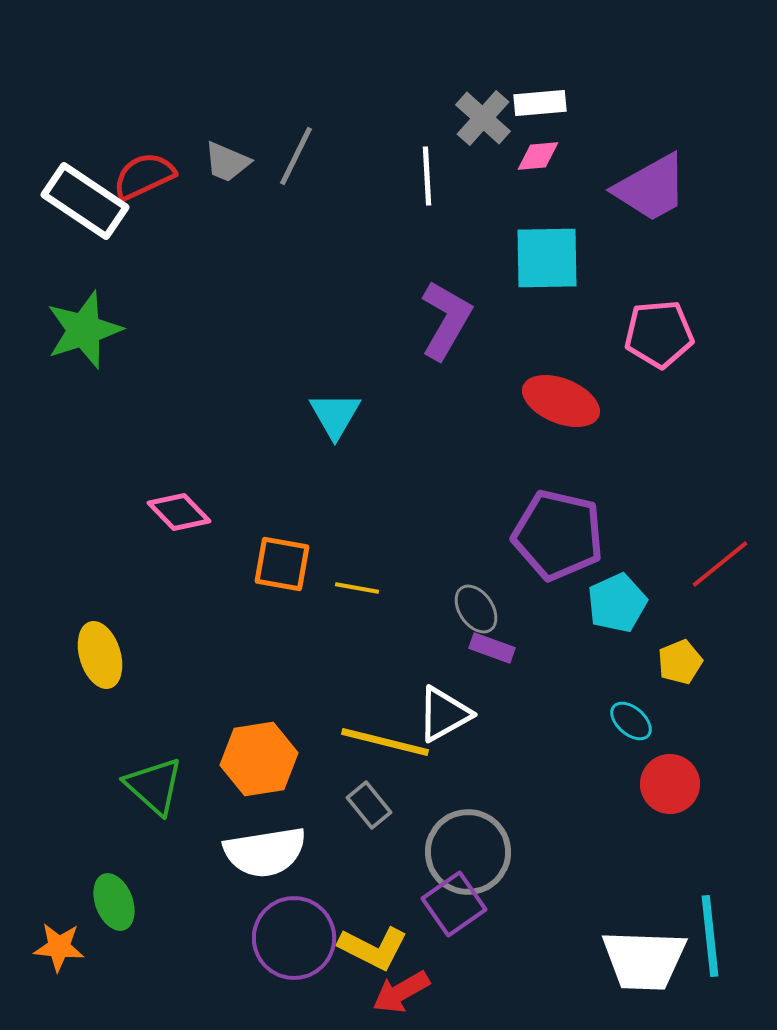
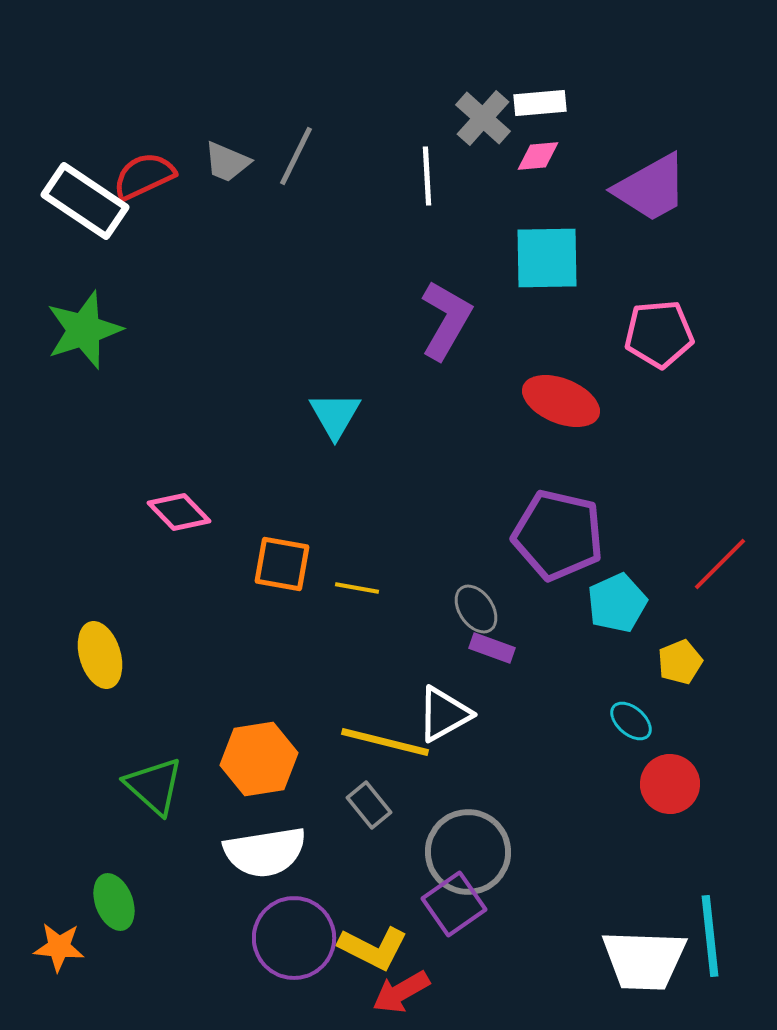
red line at (720, 564): rotated 6 degrees counterclockwise
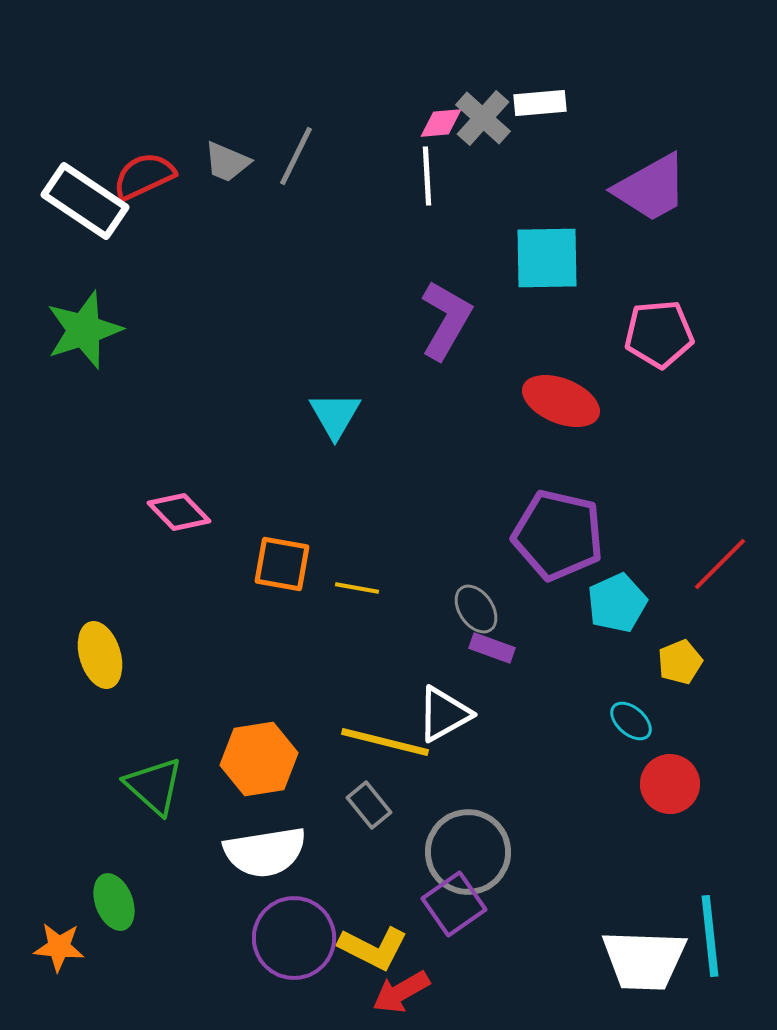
pink diamond at (538, 156): moved 97 px left, 33 px up
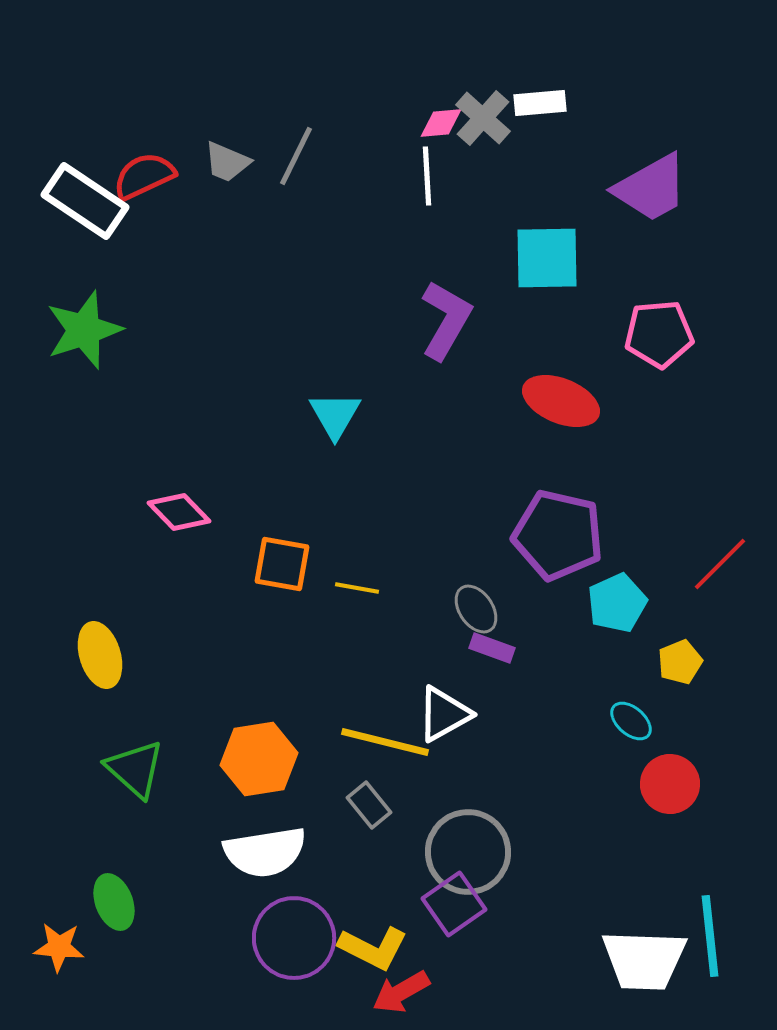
green triangle at (154, 786): moved 19 px left, 17 px up
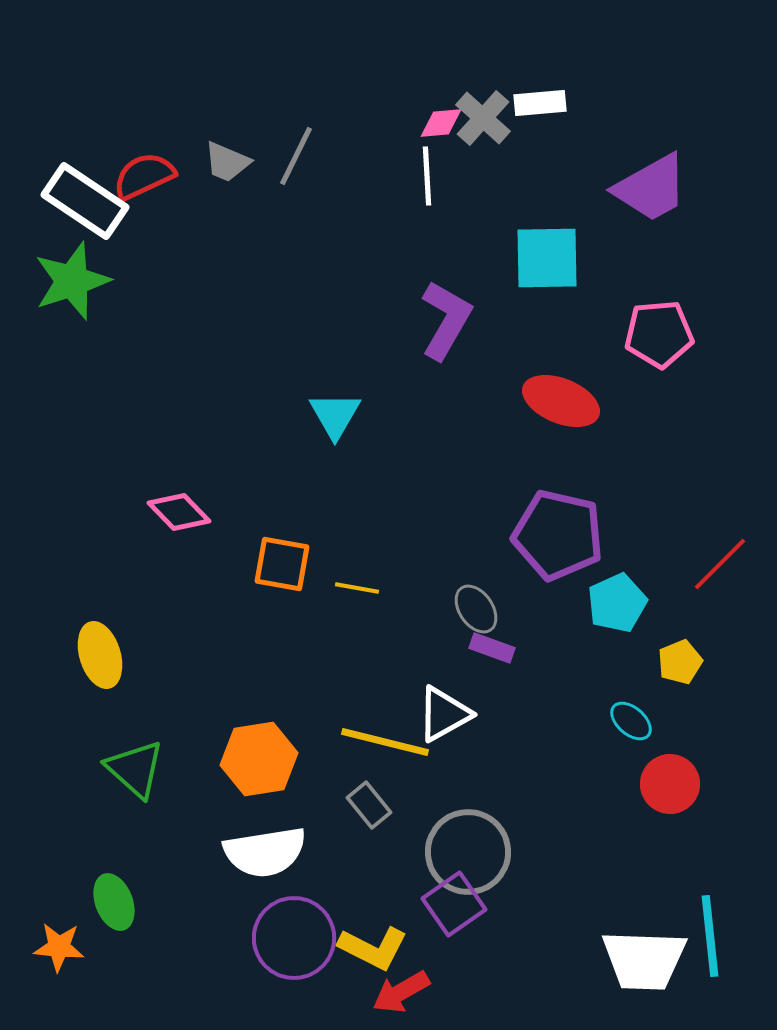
green star at (84, 330): moved 12 px left, 49 px up
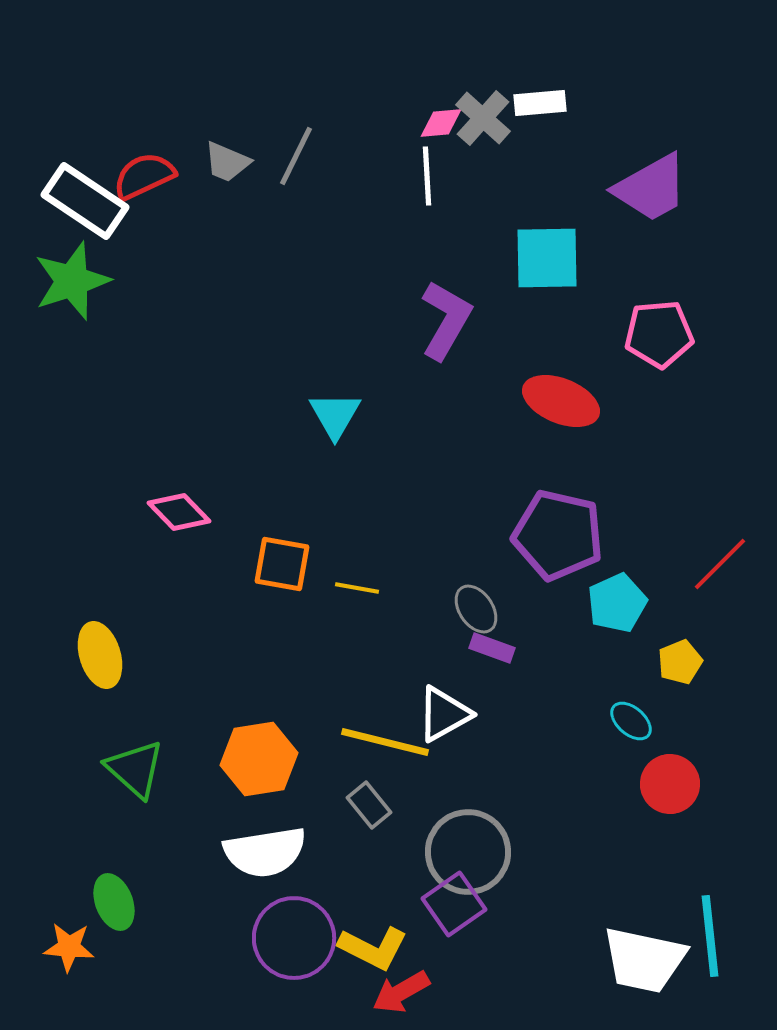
orange star at (59, 947): moved 10 px right
white trapezoid at (644, 960): rotated 10 degrees clockwise
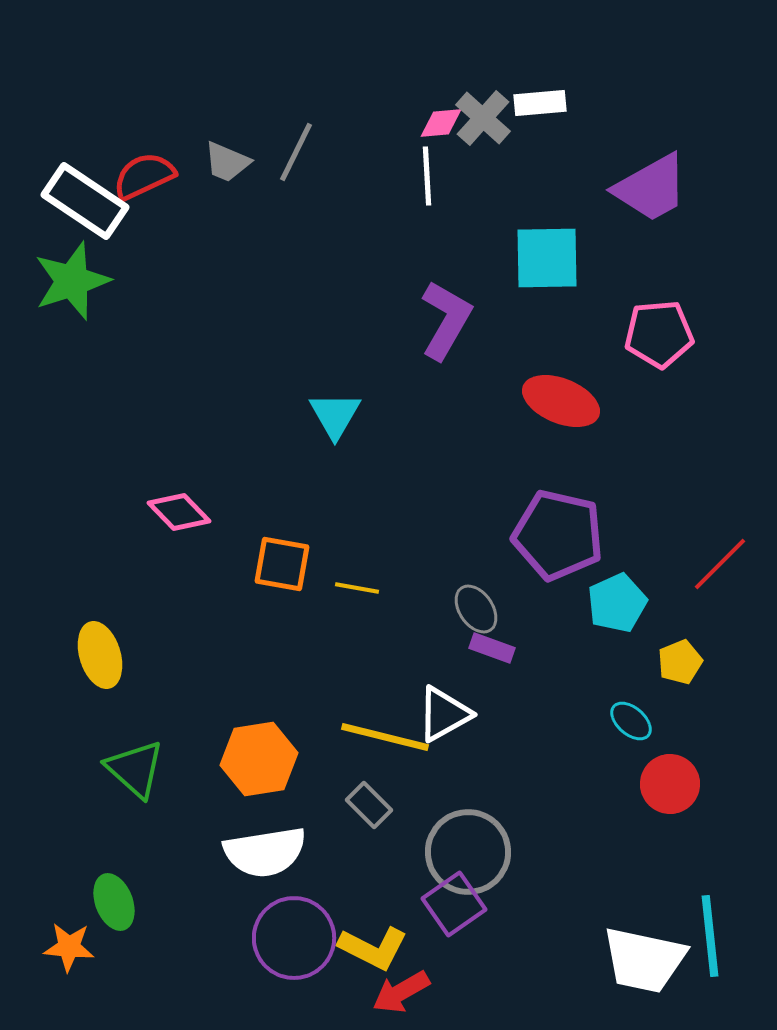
gray line at (296, 156): moved 4 px up
yellow line at (385, 742): moved 5 px up
gray rectangle at (369, 805): rotated 6 degrees counterclockwise
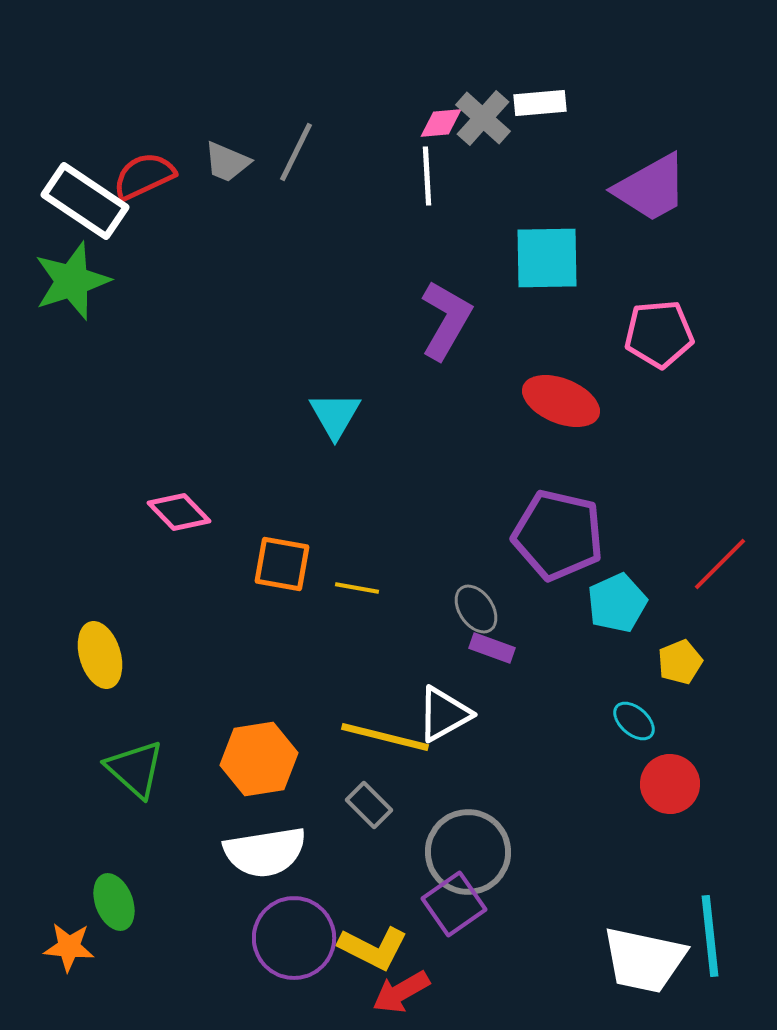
cyan ellipse at (631, 721): moved 3 px right
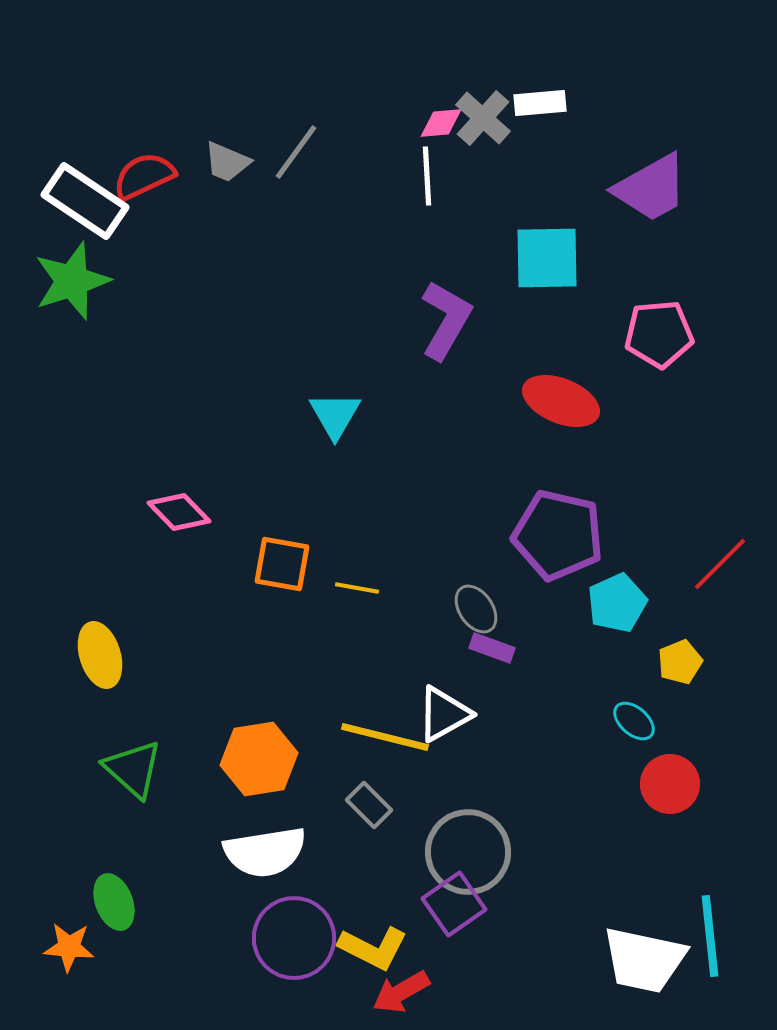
gray line at (296, 152): rotated 10 degrees clockwise
green triangle at (135, 769): moved 2 px left
